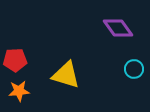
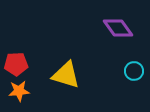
red pentagon: moved 1 px right, 4 px down
cyan circle: moved 2 px down
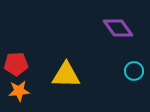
yellow triangle: rotated 16 degrees counterclockwise
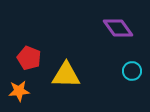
red pentagon: moved 13 px right, 6 px up; rotated 25 degrees clockwise
cyan circle: moved 2 px left
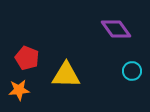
purple diamond: moved 2 px left, 1 px down
red pentagon: moved 2 px left
orange star: moved 1 px up
